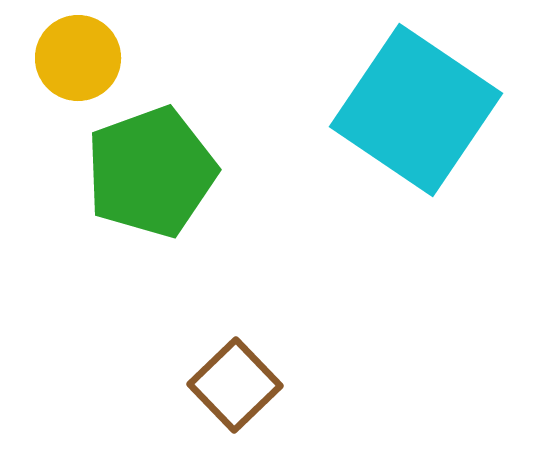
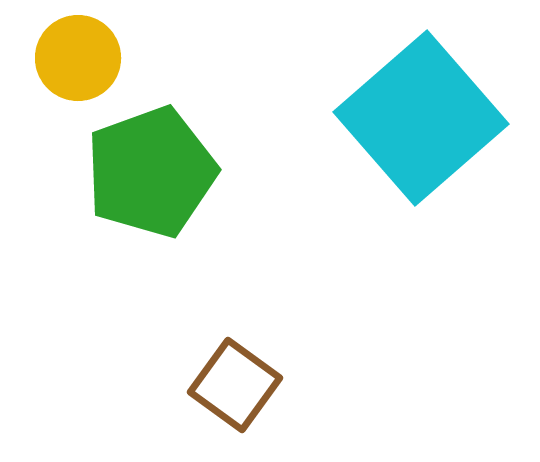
cyan square: moved 5 px right, 8 px down; rotated 15 degrees clockwise
brown square: rotated 10 degrees counterclockwise
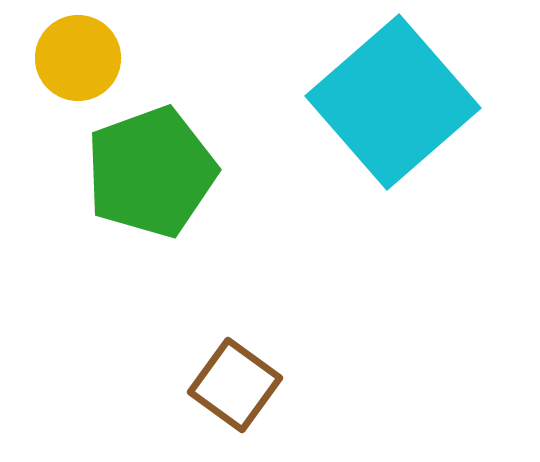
cyan square: moved 28 px left, 16 px up
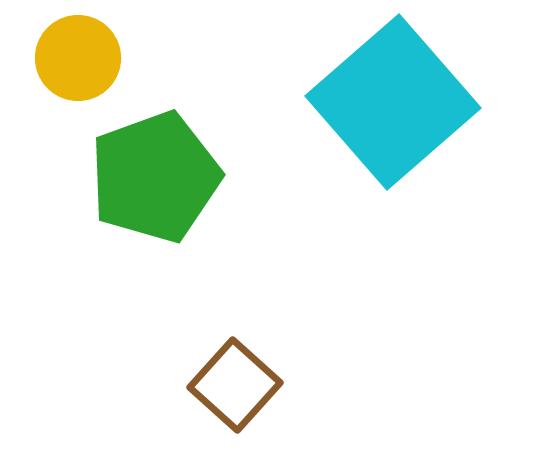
green pentagon: moved 4 px right, 5 px down
brown square: rotated 6 degrees clockwise
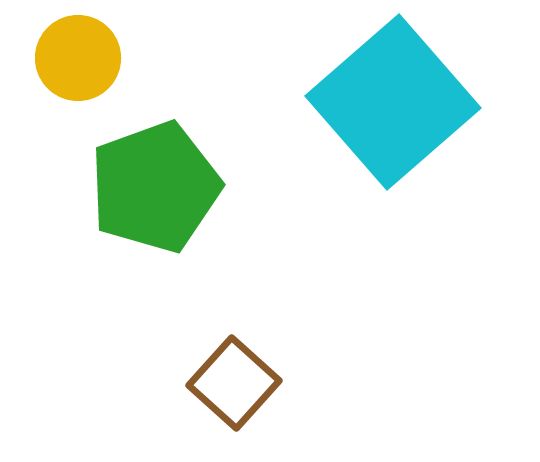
green pentagon: moved 10 px down
brown square: moved 1 px left, 2 px up
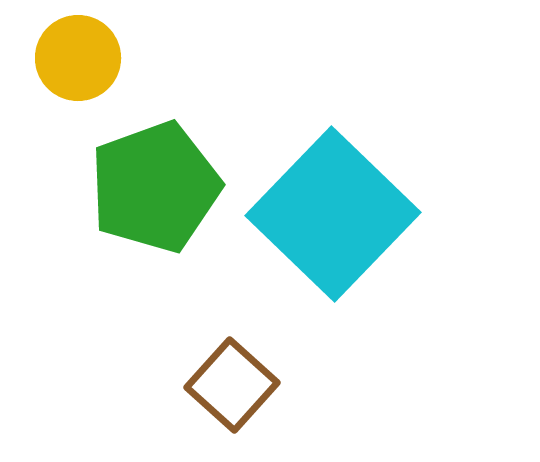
cyan square: moved 60 px left, 112 px down; rotated 5 degrees counterclockwise
brown square: moved 2 px left, 2 px down
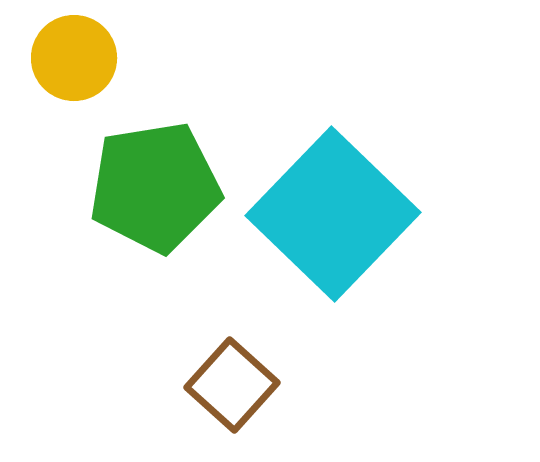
yellow circle: moved 4 px left
green pentagon: rotated 11 degrees clockwise
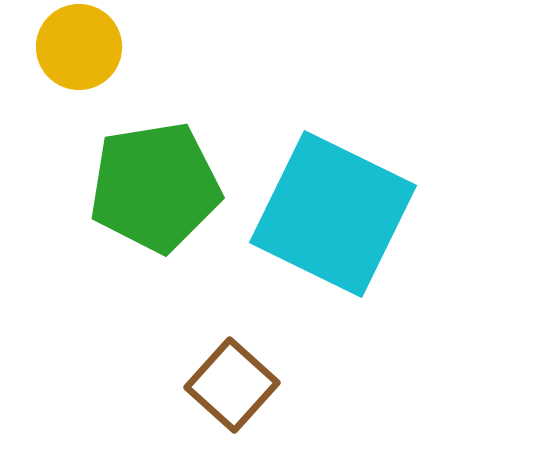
yellow circle: moved 5 px right, 11 px up
cyan square: rotated 18 degrees counterclockwise
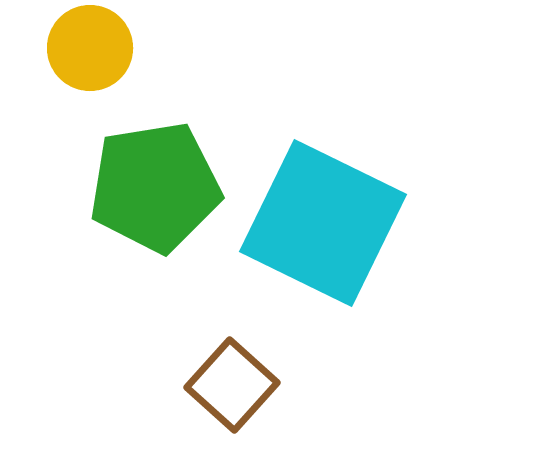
yellow circle: moved 11 px right, 1 px down
cyan square: moved 10 px left, 9 px down
